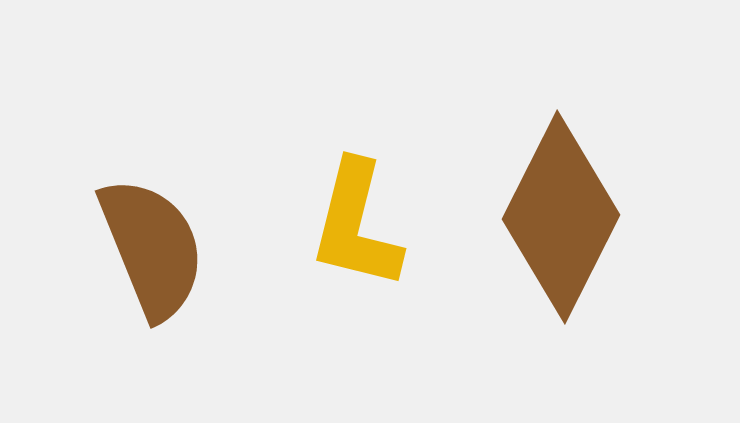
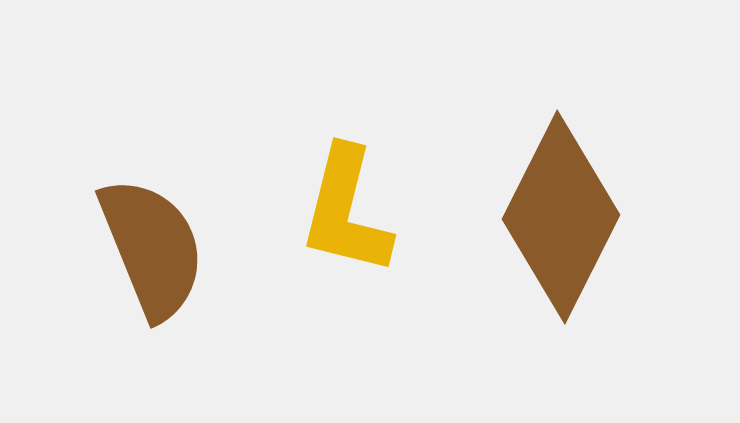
yellow L-shape: moved 10 px left, 14 px up
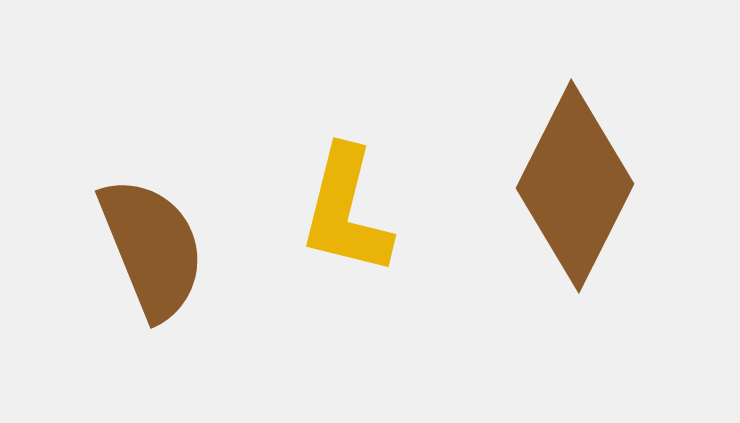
brown diamond: moved 14 px right, 31 px up
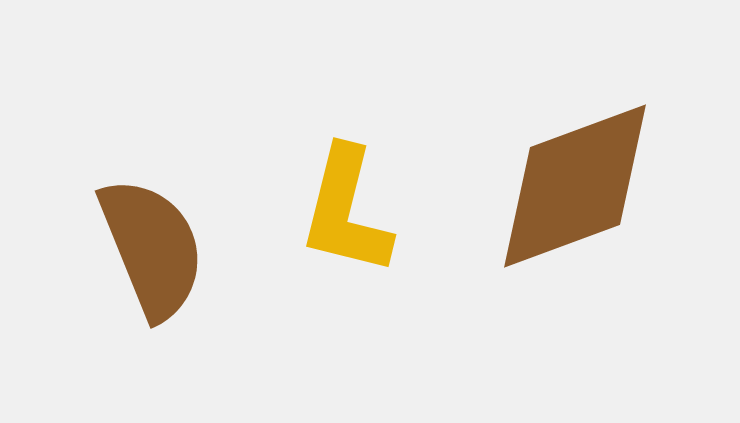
brown diamond: rotated 43 degrees clockwise
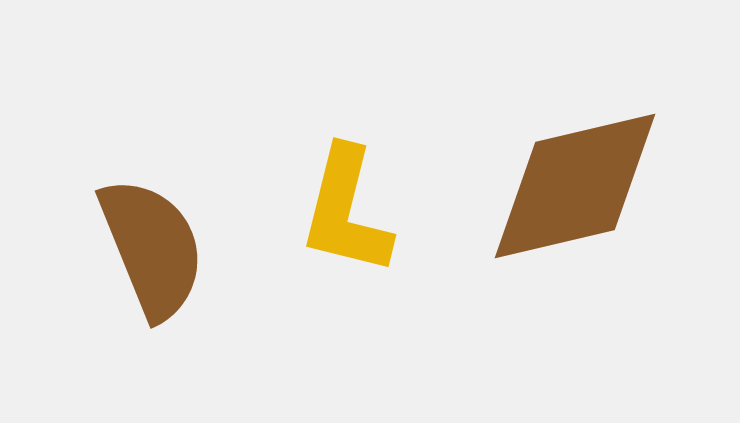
brown diamond: rotated 7 degrees clockwise
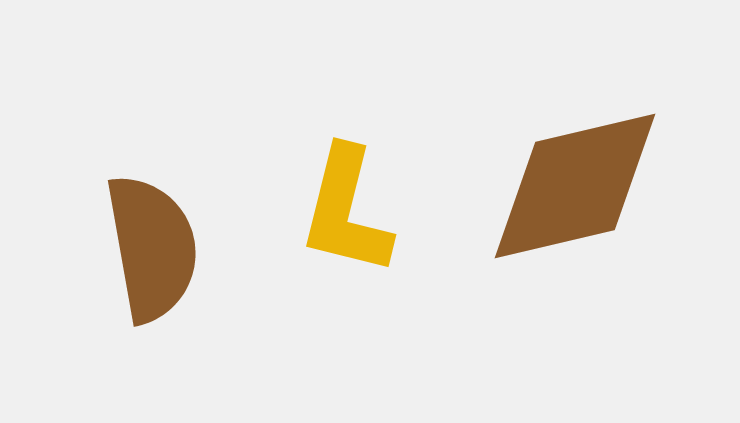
brown semicircle: rotated 12 degrees clockwise
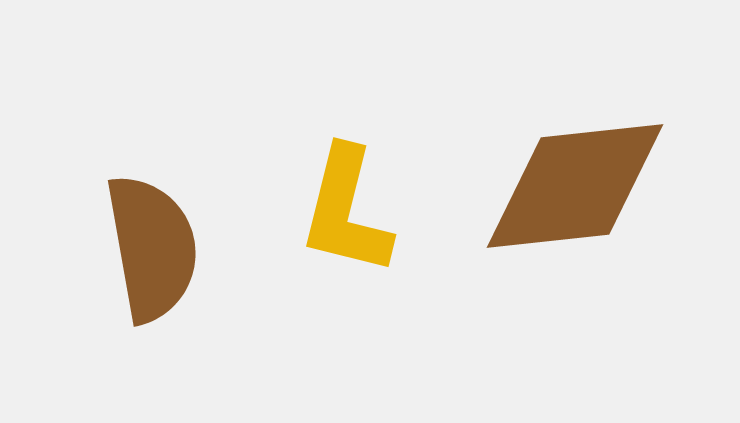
brown diamond: rotated 7 degrees clockwise
